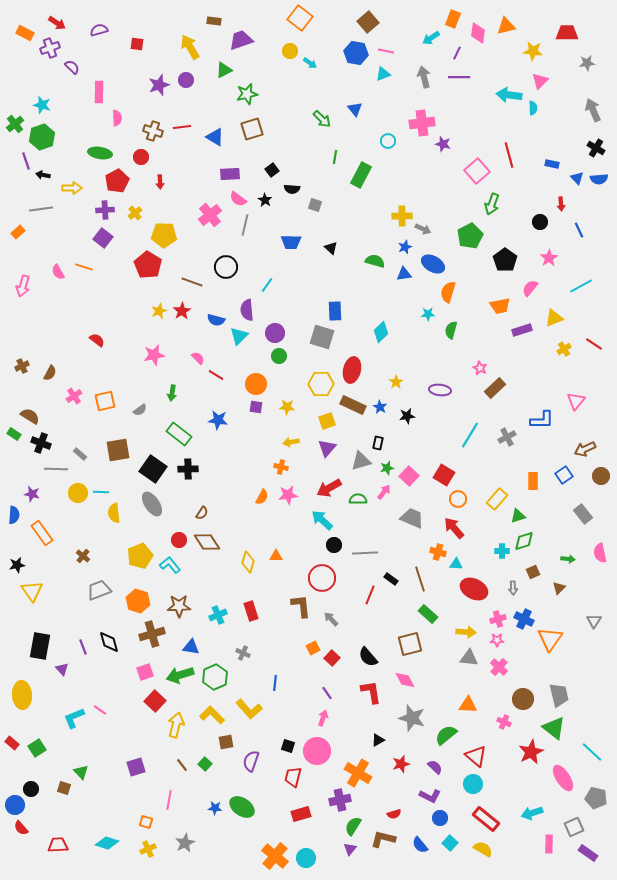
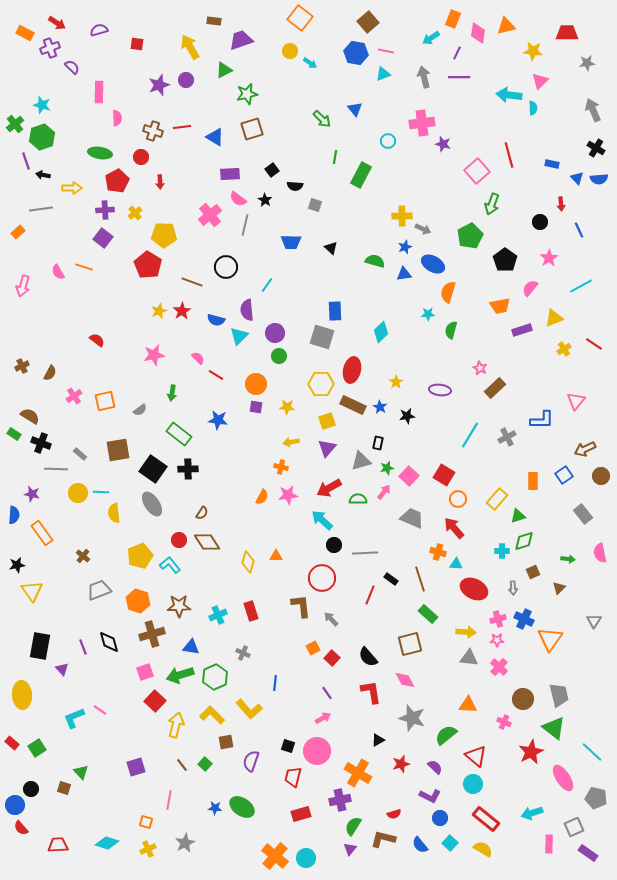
black semicircle at (292, 189): moved 3 px right, 3 px up
pink arrow at (323, 718): rotated 42 degrees clockwise
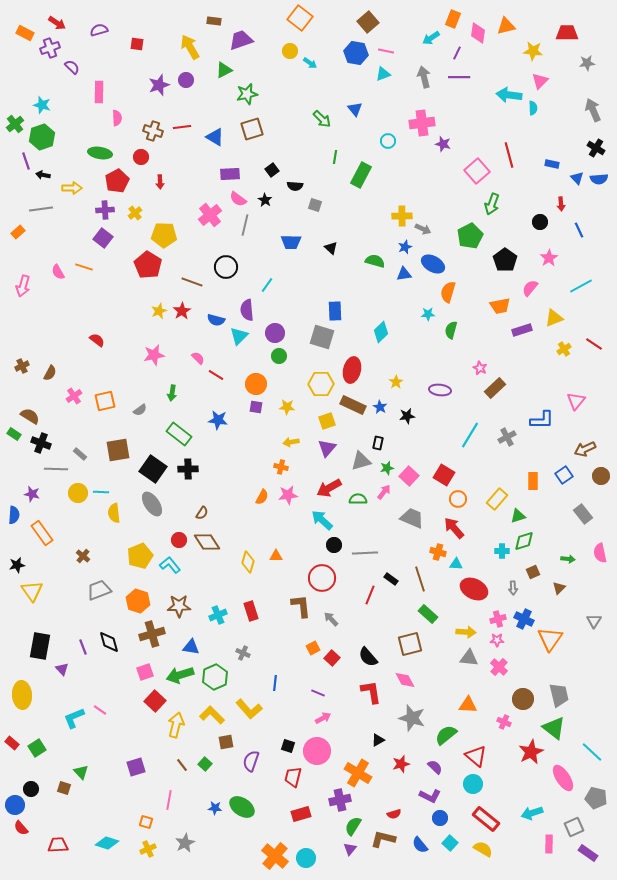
purple line at (327, 693): moved 9 px left; rotated 32 degrees counterclockwise
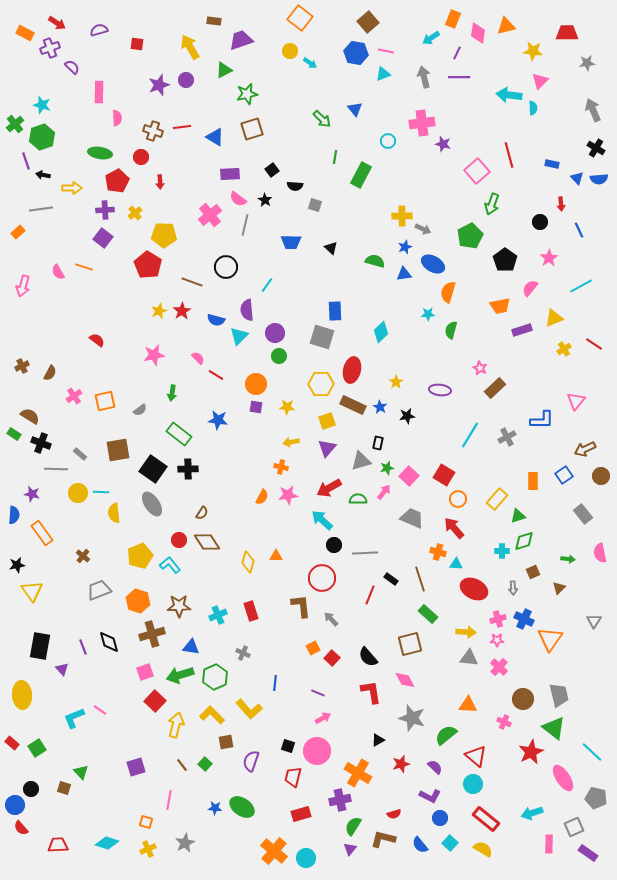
orange cross at (275, 856): moved 1 px left, 5 px up
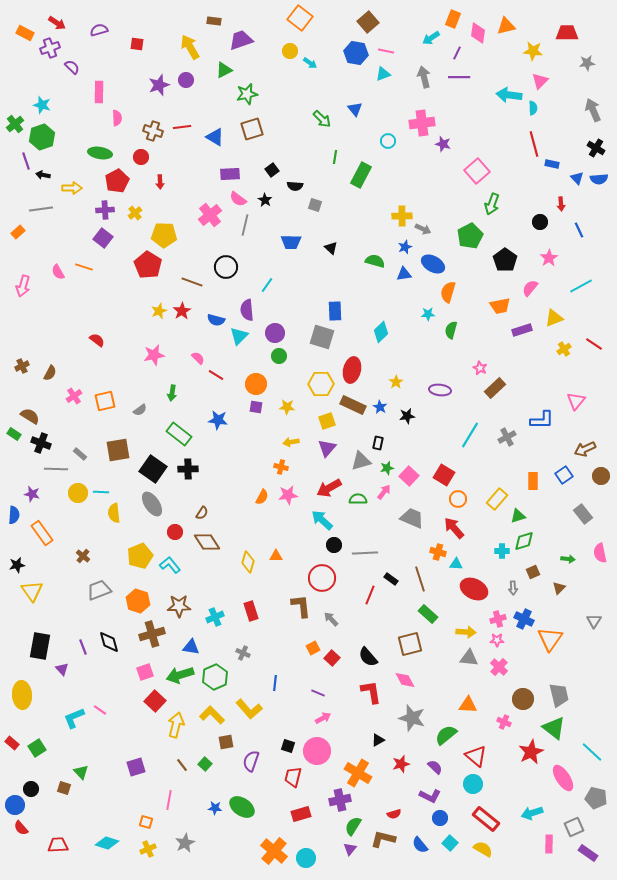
red line at (509, 155): moved 25 px right, 11 px up
red circle at (179, 540): moved 4 px left, 8 px up
cyan cross at (218, 615): moved 3 px left, 2 px down
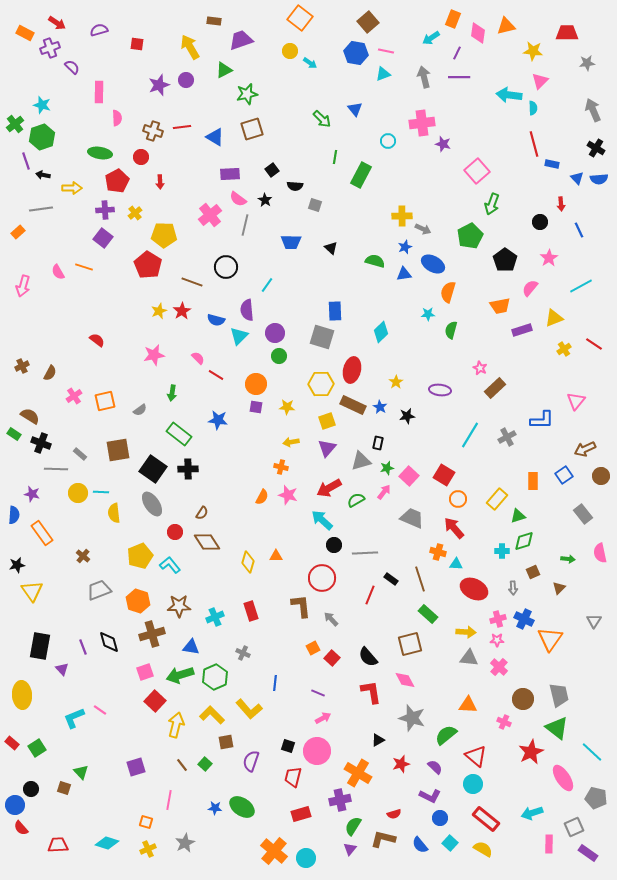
pink star at (288, 495): rotated 24 degrees clockwise
green semicircle at (358, 499): moved 2 px left, 1 px down; rotated 30 degrees counterclockwise
green triangle at (554, 728): moved 3 px right
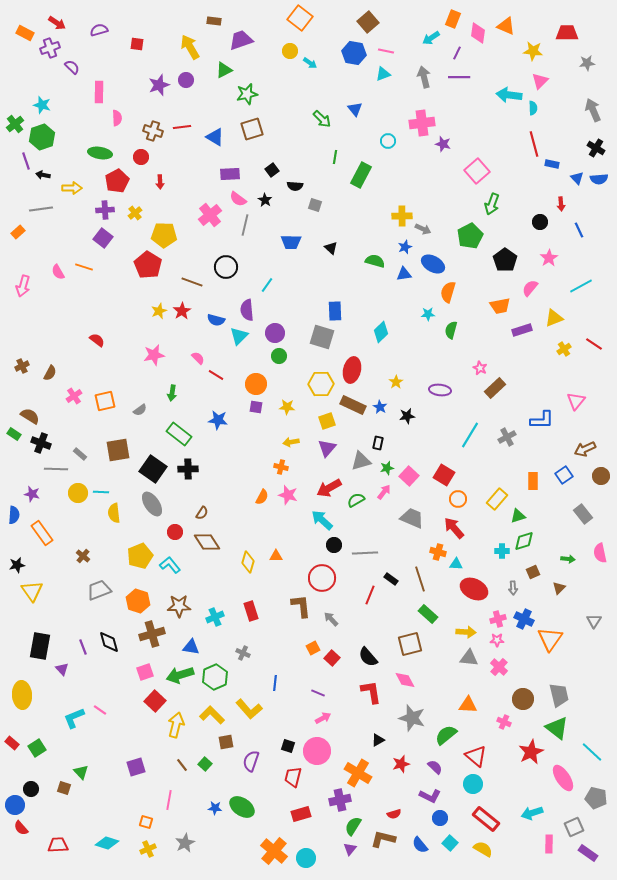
orange triangle at (506, 26): rotated 36 degrees clockwise
blue hexagon at (356, 53): moved 2 px left
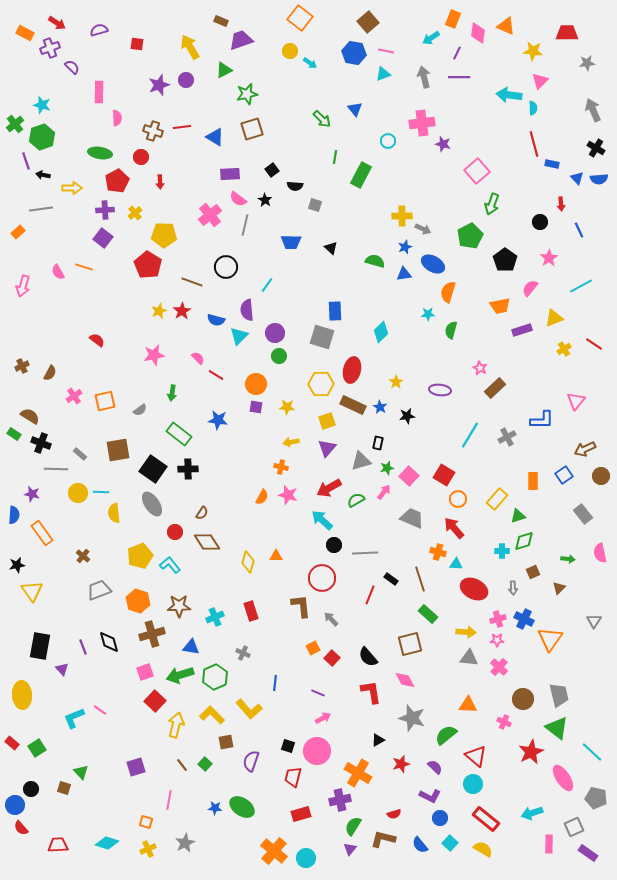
brown rectangle at (214, 21): moved 7 px right; rotated 16 degrees clockwise
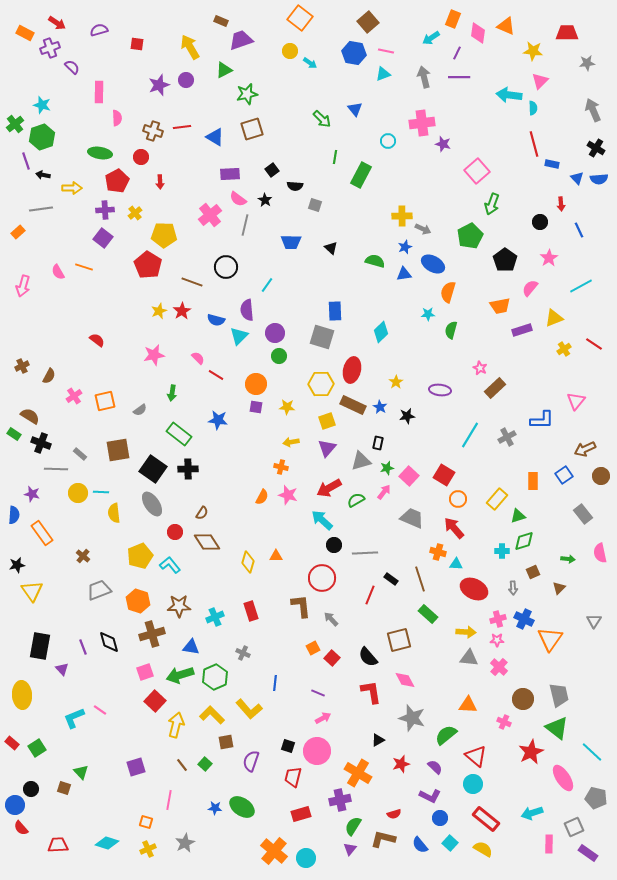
brown semicircle at (50, 373): moved 1 px left, 3 px down
brown square at (410, 644): moved 11 px left, 4 px up
